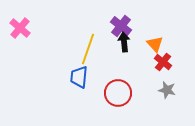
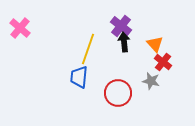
gray star: moved 16 px left, 9 px up
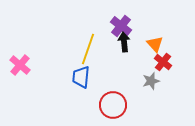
pink cross: moved 37 px down
blue trapezoid: moved 2 px right
gray star: rotated 30 degrees counterclockwise
red circle: moved 5 px left, 12 px down
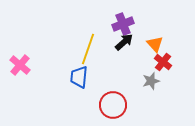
purple cross: moved 2 px right, 2 px up; rotated 30 degrees clockwise
black arrow: rotated 54 degrees clockwise
blue trapezoid: moved 2 px left
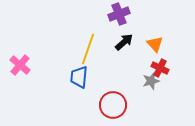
purple cross: moved 4 px left, 10 px up
red cross: moved 3 px left, 6 px down; rotated 12 degrees counterclockwise
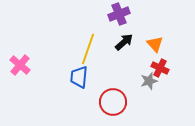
gray star: moved 2 px left
red circle: moved 3 px up
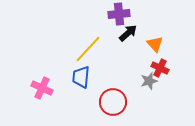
purple cross: rotated 15 degrees clockwise
black arrow: moved 4 px right, 9 px up
yellow line: rotated 24 degrees clockwise
pink cross: moved 22 px right, 23 px down; rotated 15 degrees counterclockwise
blue trapezoid: moved 2 px right
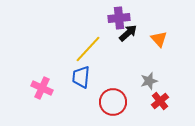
purple cross: moved 4 px down
orange triangle: moved 4 px right, 5 px up
red cross: moved 33 px down; rotated 24 degrees clockwise
